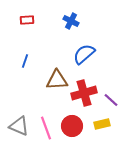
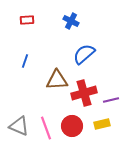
purple line: rotated 56 degrees counterclockwise
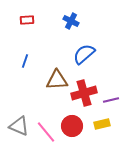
pink line: moved 4 px down; rotated 20 degrees counterclockwise
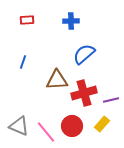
blue cross: rotated 28 degrees counterclockwise
blue line: moved 2 px left, 1 px down
yellow rectangle: rotated 35 degrees counterclockwise
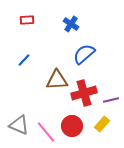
blue cross: moved 3 px down; rotated 35 degrees clockwise
blue line: moved 1 px right, 2 px up; rotated 24 degrees clockwise
gray triangle: moved 1 px up
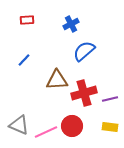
blue cross: rotated 28 degrees clockwise
blue semicircle: moved 3 px up
purple line: moved 1 px left, 1 px up
yellow rectangle: moved 8 px right, 3 px down; rotated 56 degrees clockwise
pink line: rotated 75 degrees counterclockwise
